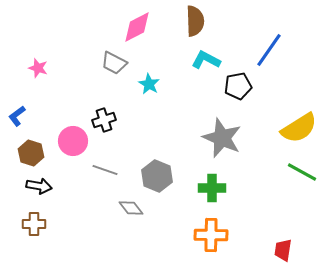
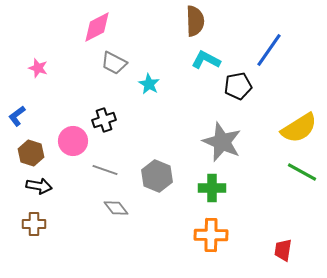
pink diamond: moved 40 px left
gray star: moved 4 px down
gray diamond: moved 15 px left
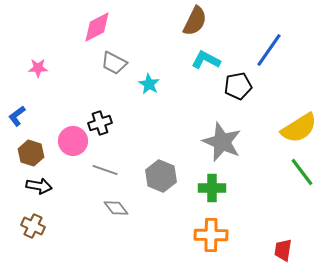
brown semicircle: rotated 28 degrees clockwise
pink star: rotated 18 degrees counterclockwise
black cross: moved 4 px left, 3 px down
green line: rotated 24 degrees clockwise
gray hexagon: moved 4 px right
brown cross: moved 1 px left, 2 px down; rotated 25 degrees clockwise
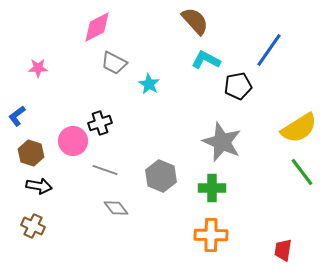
brown semicircle: rotated 68 degrees counterclockwise
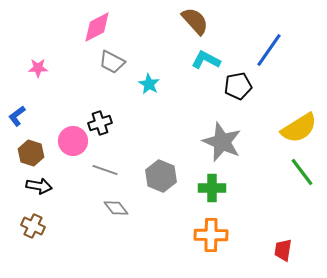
gray trapezoid: moved 2 px left, 1 px up
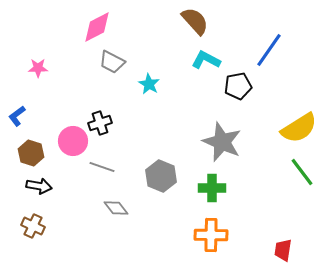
gray line: moved 3 px left, 3 px up
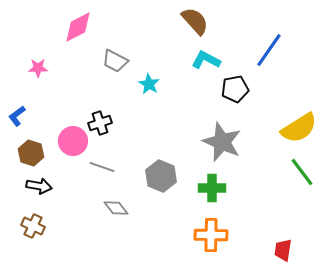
pink diamond: moved 19 px left
gray trapezoid: moved 3 px right, 1 px up
black pentagon: moved 3 px left, 3 px down
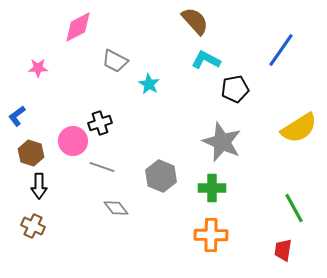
blue line: moved 12 px right
green line: moved 8 px left, 36 px down; rotated 8 degrees clockwise
black arrow: rotated 80 degrees clockwise
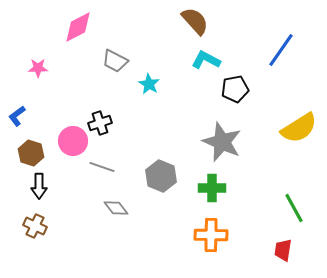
brown cross: moved 2 px right
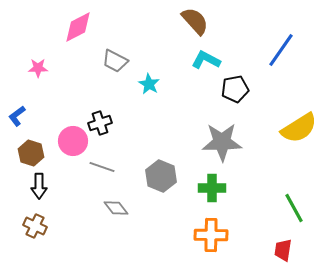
gray star: rotated 24 degrees counterclockwise
